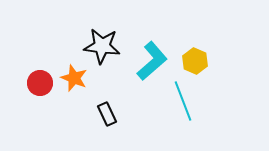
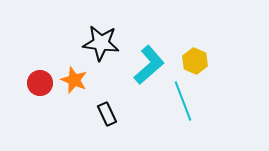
black star: moved 1 px left, 3 px up
cyan L-shape: moved 3 px left, 4 px down
orange star: moved 2 px down
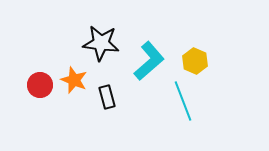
cyan L-shape: moved 4 px up
red circle: moved 2 px down
black rectangle: moved 17 px up; rotated 10 degrees clockwise
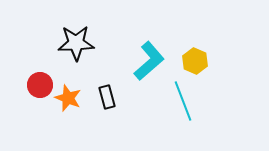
black star: moved 25 px left; rotated 9 degrees counterclockwise
orange star: moved 6 px left, 18 px down
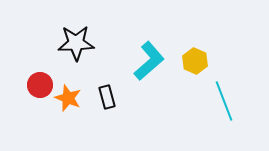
cyan line: moved 41 px right
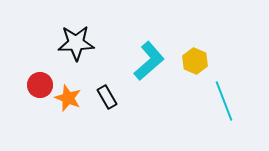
black rectangle: rotated 15 degrees counterclockwise
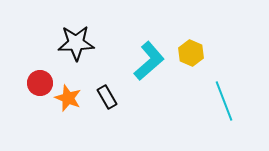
yellow hexagon: moved 4 px left, 8 px up
red circle: moved 2 px up
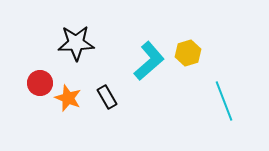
yellow hexagon: moved 3 px left; rotated 20 degrees clockwise
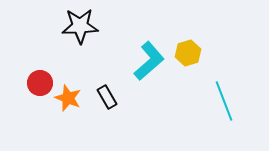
black star: moved 4 px right, 17 px up
